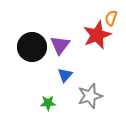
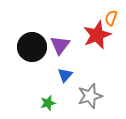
green star: rotated 14 degrees counterclockwise
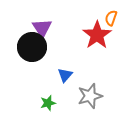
red star: rotated 12 degrees counterclockwise
purple triangle: moved 18 px left, 17 px up; rotated 10 degrees counterclockwise
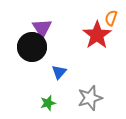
blue triangle: moved 6 px left, 3 px up
gray star: moved 2 px down
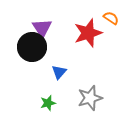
orange semicircle: rotated 105 degrees clockwise
red star: moved 9 px left, 2 px up; rotated 16 degrees clockwise
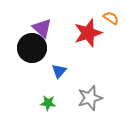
purple triangle: rotated 15 degrees counterclockwise
black circle: moved 1 px down
blue triangle: moved 1 px up
green star: rotated 21 degrees clockwise
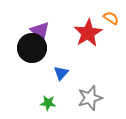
purple triangle: moved 2 px left, 3 px down
red star: rotated 12 degrees counterclockwise
blue triangle: moved 2 px right, 2 px down
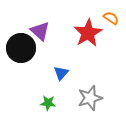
black circle: moved 11 px left
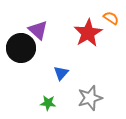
purple triangle: moved 2 px left, 1 px up
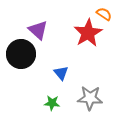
orange semicircle: moved 7 px left, 4 px up
black circle: moved 6 px down
blue triangle: rotated 21 degrees counterclockwise
gray star: rotated 20 degrees clockwise
green star: moved 4 px right
